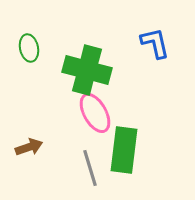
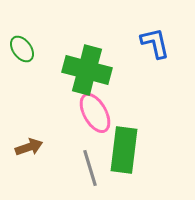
green ellipse: moved 7 px left, 1 px down; rotated 24 degrees counterclockwise
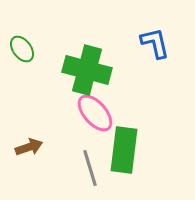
pink ellipse: rotated 12 degrees counterclockwise
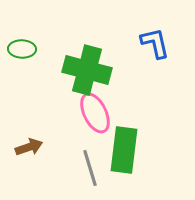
green ellipse: rotated 52 degrees counterclockwise
pink ellipse: rotated 15 degrees clockwise
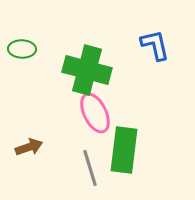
blue L-shape: moved 2 px down
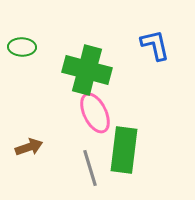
green ellipse: moved 2 px up
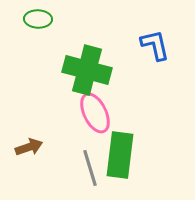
green ellipse: moved 16 px right, 28 px up
green rectangle: moved 4 px left, 5 px down
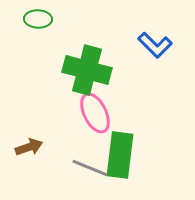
blue L-shape: rotated 148 degrees clockwise
gray line: rotated 51 degrees counterclockwise
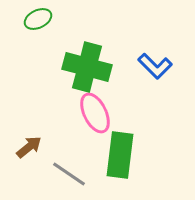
green ellipse: rotated 28 degrees counterclockwise
blue L-shape: moved 21 px down
green cross: moved 3 px up
brown arrow: rotated 20 degrees counterclockwise
gray line: moved 21 px left, 6 px down; rotated 12 degrees clockwise
